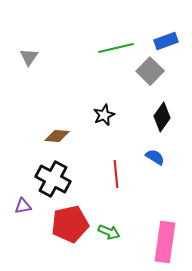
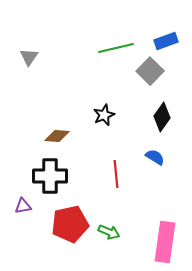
black cross: moved 3 px left, 3 px up; rotated 28 degrees counterclockwise
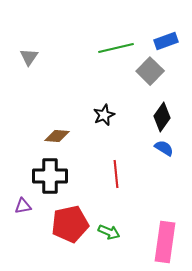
blue semicircle: moved 9 px right, 9 px up
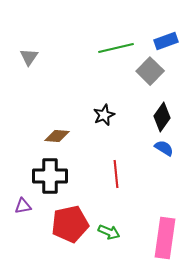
pink rectangle: moved 4 px up
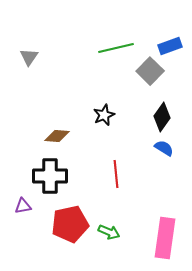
blue rectangle: moved 4 px right, 5 px down
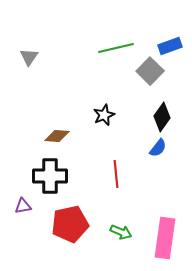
blue semicircle: moved 6 px left; rotated 96 degrees clockwise
green arrow: moved 12 px right
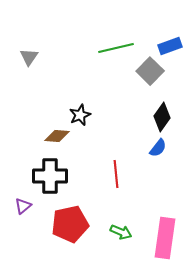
black star: moved 24 px left
purple triangle: rotated 30 degrees counterclockwise
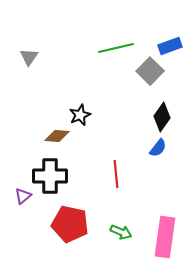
purple triangle: moved 10 px up
red pentagon: rotated 24 degrees clockwise
pink rectangle: moved 1 px up
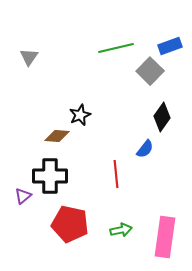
blue semicircle: moved 13 px left, 1 px down
green arrow: moved 2 px up; rotated 35 degrees counterclockwise
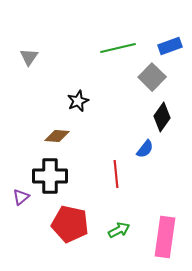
green line: moved 2 px right
gray square: moved 2 px right, 6 px down
black star: moved 2 px left, 14 px up
purple triangle: moved 2 px left, 1 px down
green arrow: moved 2 px left; rotated 15 degrees counterclockwise
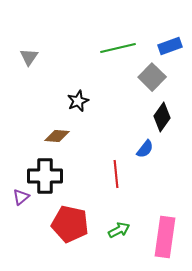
black cross: moved 5 px left
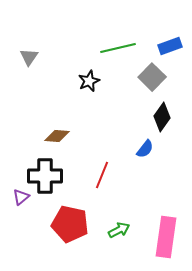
black star: moved 11 px right, 20 px up
red line: moved 14 px left, 1 px down; rotated 28 degrees clockwise
pink rectangle: moved 1 px right
